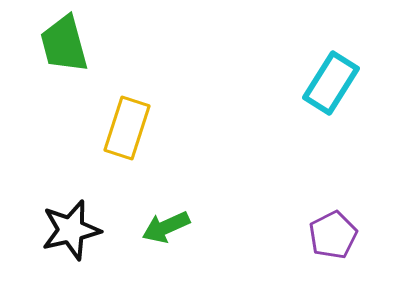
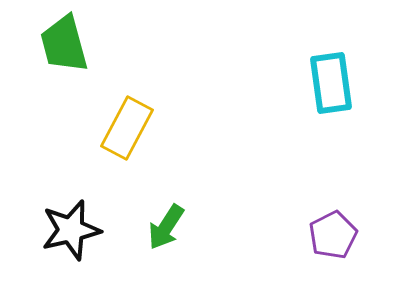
cyan rectangle: rotated 40 degrees counterclockwise
yellow rectangle: rotated 10 degrees clockwise
green arrow: rotated 33 degrees counterclockwise
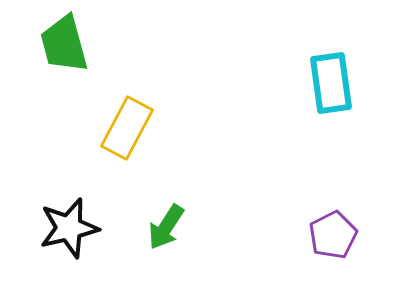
black star: moved 2 px left, 2 px up
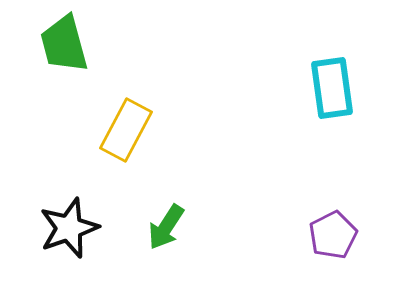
cyan rectangle: moved 1 px right, 5 px down
yellow rectangle: moved 1 px left, 2 px down
black star: rotated 6 degrees counterclockwise
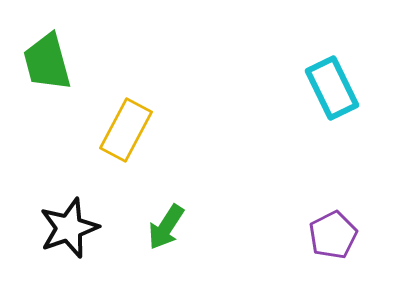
green trapezoid: moved 17 px left, 18 px down
cyan rectangle: rotated 18 degrees counterclockwise
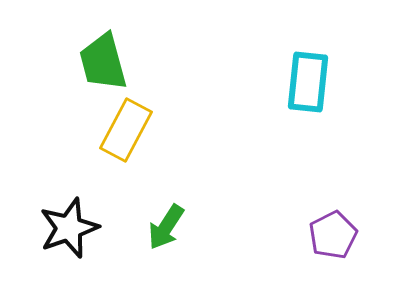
green trapezoid: moved 56 px right
cyan rectangle: moved 24 px left, 6 px up; rotated 32 degrees clockwise
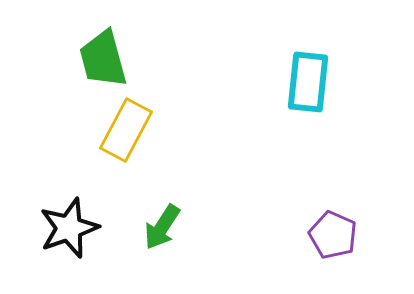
green trapezoid: moved 3 px up
green arrow: moved 4 px left
purple pentagon: rotated 21 degrees counterclockwise
